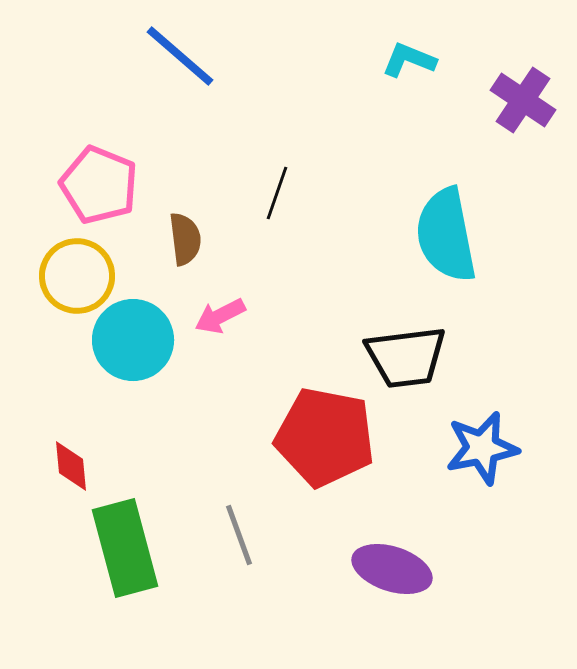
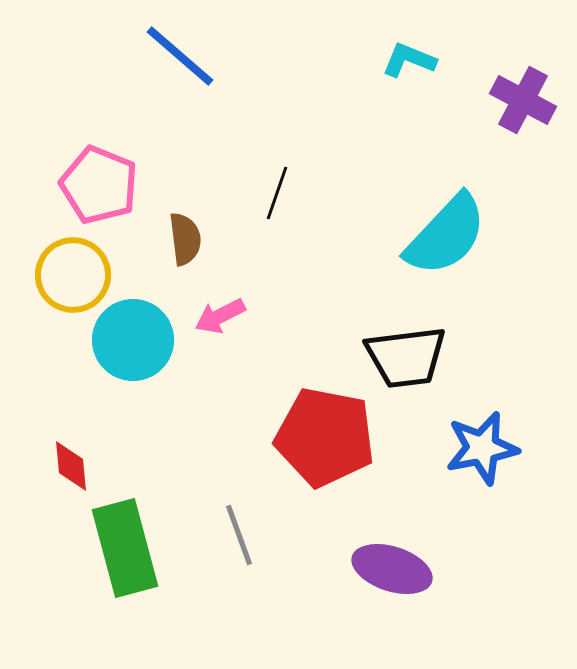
purple cross: rotated 6 degrees counterclockwise
cyan semicircle: rotated 126 degrees counterclockwise
yellow circle: moved 4 px left, 1 px up
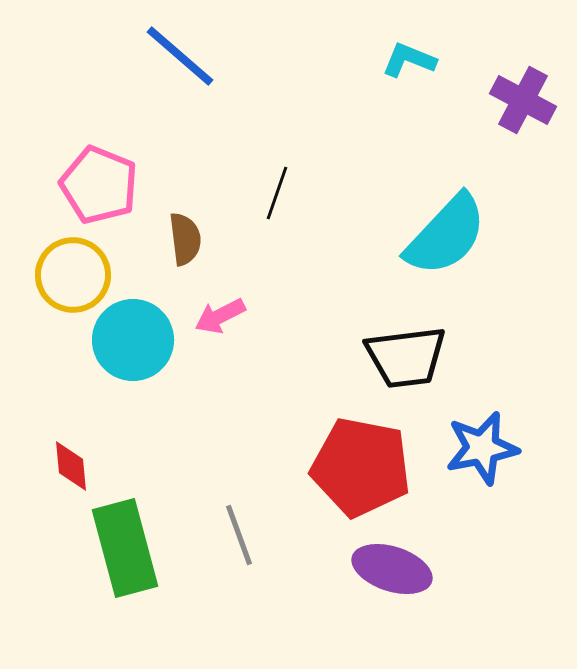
red pentagon: moved 36 px right, 30 px down
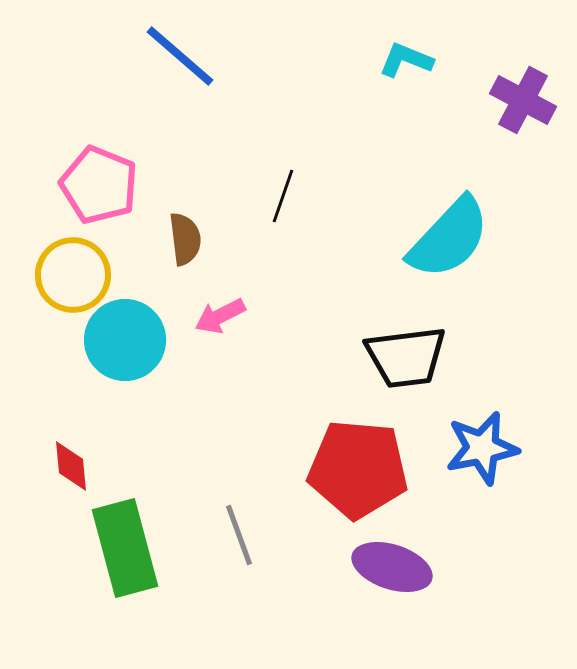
cyan L-shape: moved 3 px left
black line: moved 6 px right, 3 px down
cyan semicircle: moved 3 px right, 3 px down
cyan circle: moved 8 px left
red pentagon: moved 3 px left, 2 px down; rotated 6 degrees counterclockwise
purple ellipse: moved 2 px up
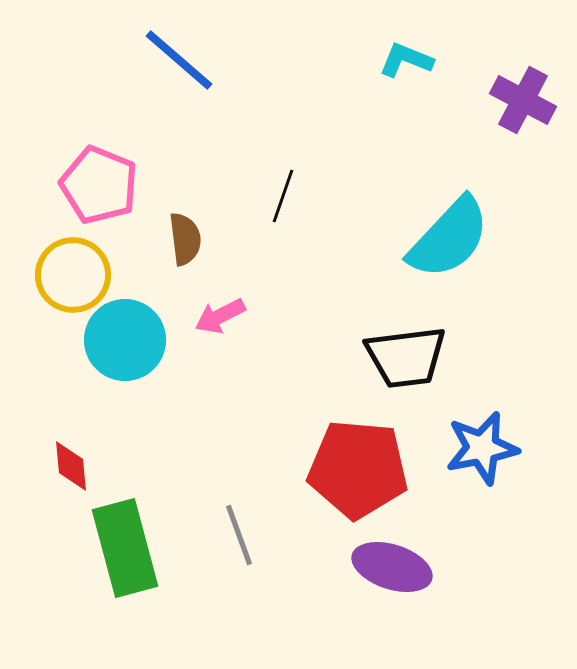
blue line: moved 1 px left, 4 px down
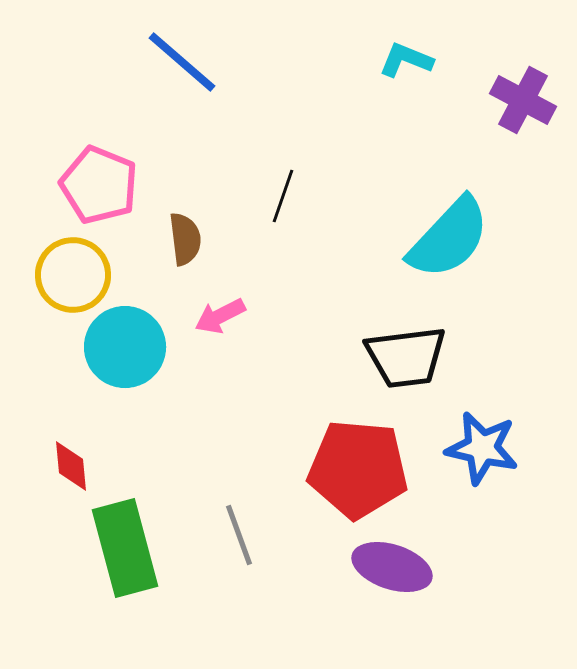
blue line: moved 3 px right, 2 px down
cyan circle: moved 7 px down
blue star: rotated 24 degrees clockwise
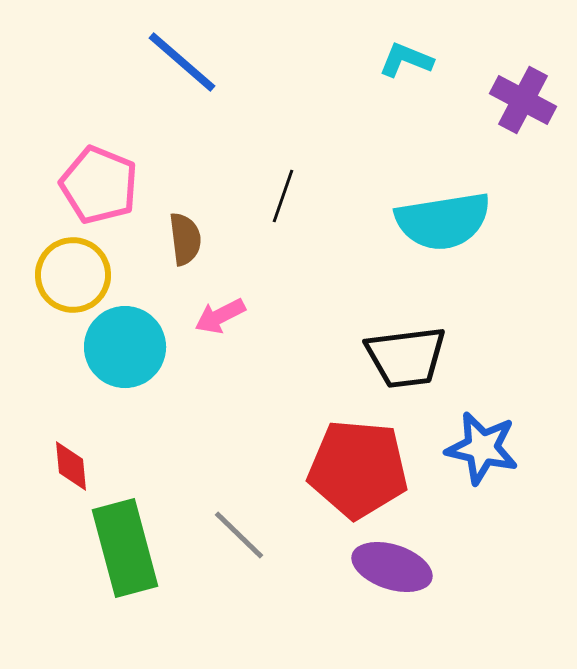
cyan semicircle: moved 6 px left, 17 px up; rotated 38 degrees clockwise
gray line: rotated 26 degrees counterclockwise
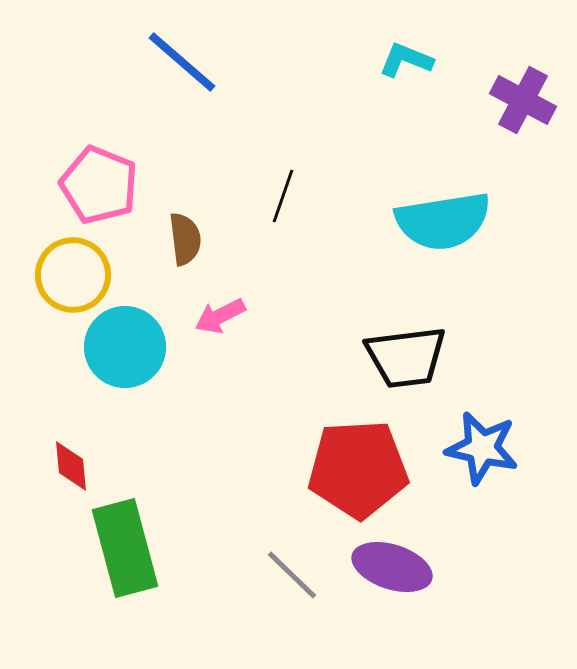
red pentagon: rotated 8 degrees counterclockwise
gray line: moved 53 px right, 40 px down
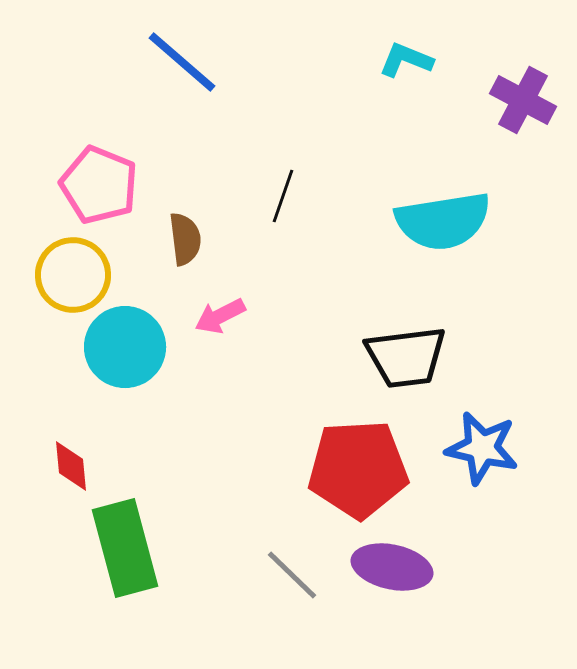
purple ellipse: rotated 6 degrees counterclockwise
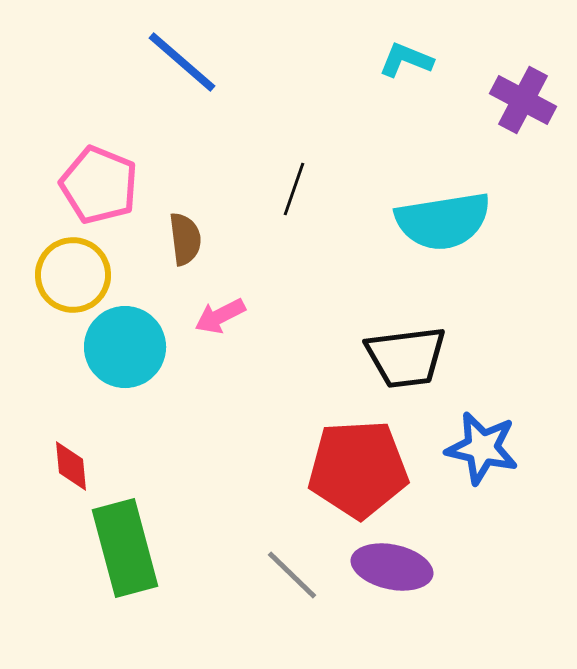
black line: moved 11 px right, 7 px up
